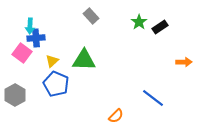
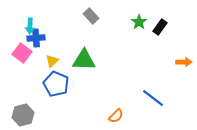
black rectangle: rotated 21 degrees counterclockwise
gray hexagon: moved 8 px right, 20 px down; rotated 15 degrees clockwise
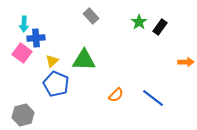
cyan arrow: moved 6 px left, 2 px up
orange arrow: moved 2 px right
orange semicircle: moved 21 px up
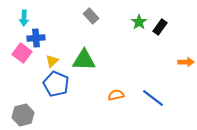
cyan arrow: moved 6 px up
orange semicircle: rotated 147 degrees counterclockwise
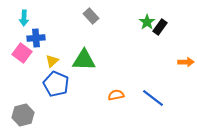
green star: moved 8 px right
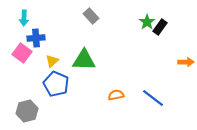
gray hexagon: moved 4 px right, 4 px up
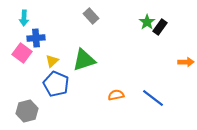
green triangle: rotated 20 degrees counterclockwise
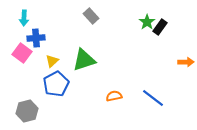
blue pentagon: rotated 20 degrees clockwise
orange semicircle: moved 2 px left, 1 px down
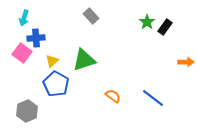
cyan arrow: rotated 14 degrees clockwise
black rectangle: moved 5 px right
blue pentagon: rotated 15 degrees counterclockwise
orange semicircle: moved 1 px left; rotated 49 degrees clockwise
gray hexagon: rotated 10 degrees counterclockwise
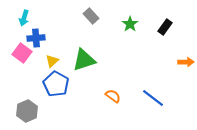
green star: moved 17 px left, 2 px down
